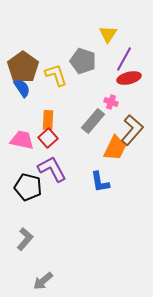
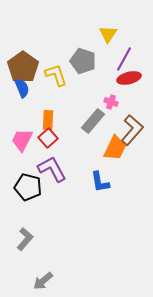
blue semicircle: rotated 12 degrees clockwise
pink trapezoid: rotated 75 degrees counterclockwise
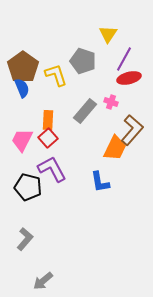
gray rectangle: moved 8 px left, 10 px up
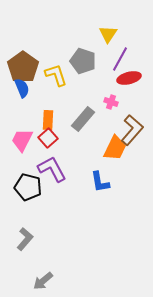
purple line: moved 4 px left
gray rectangle: moved 2 px left, 8 px down
